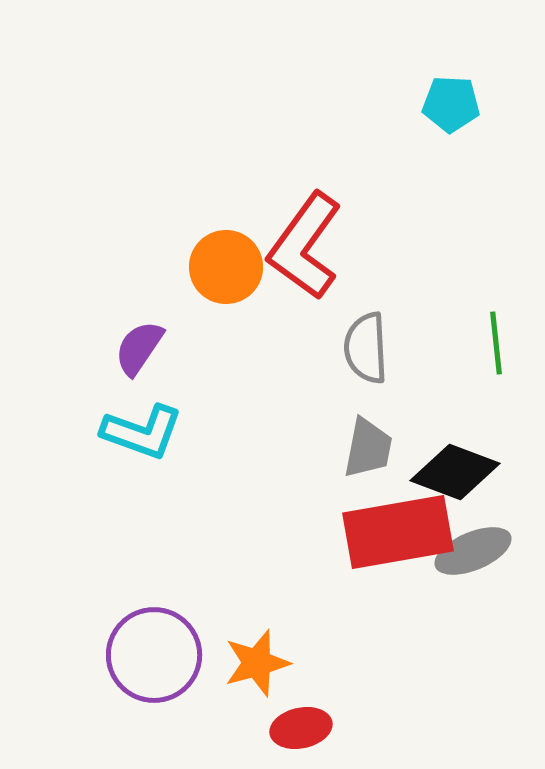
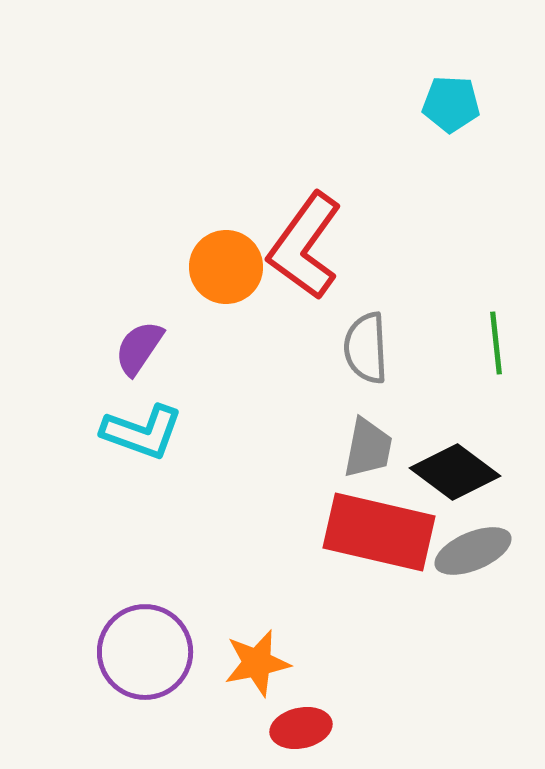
black diamond: rotated 16 degrees clockwise
red rectangle: moved 19 px left; rotated 23 degrees clockwise
purple circle: moved 9 px left, 3 px up
orange star: rotated 4 degrees clockwise
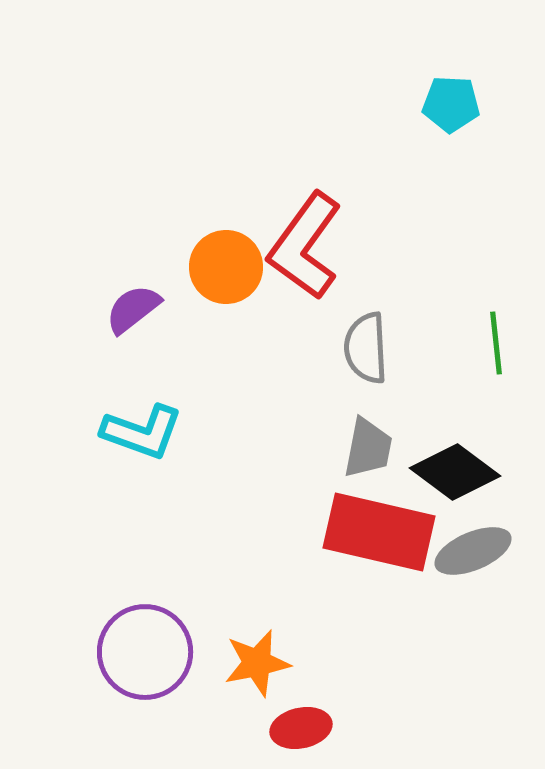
purple semicircle: moved 6 px left, 39 px up; rotated 18 degrees clockwise
